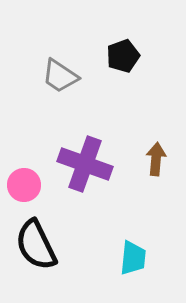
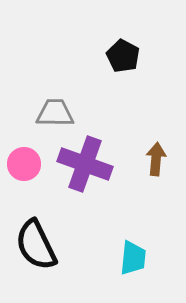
black pentagon: rotated 24 degrees counterclockwise
gray trapezoid: moved 5 px left, 37 px down; rotated 147 degrees clockwise
pink circle: moved 21 px up
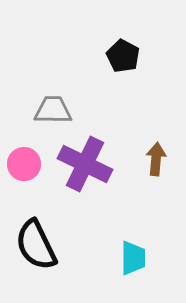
gray trapezoid: moved 2 px left, 3 px up
purple cross: rotated 6 degrees clockwise
cyan trapezoid: rotated 6 degrees counterclockwise
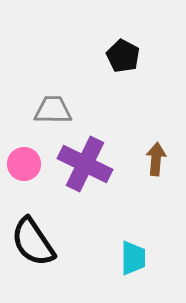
black semicircle: moved 3 px left, 3 px up; rotated 8 degrees counterclockwise
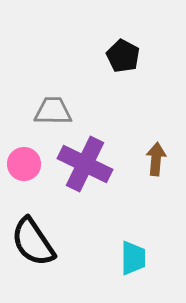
gray trapezoid: moved 1 px down
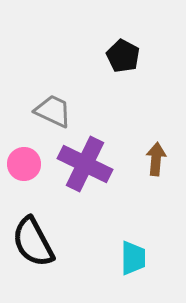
gray trapezoid: rotated 24 degrees clockwise
black semicircle: rotated 6 degrees clockwise
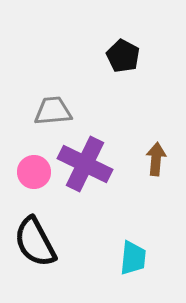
gray trapezoid: rotated 30 degrees counterclockwise
pink circle: moved 10 px right, 8 px down
black semicircle: moved 2 px right
cyan trapezoid: rotated 6 degrees clockwise
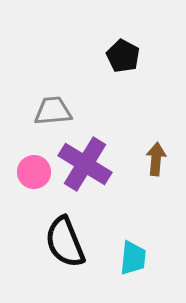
purple cross: rotated 6 degrees clockwise
black semicircle: moved 30 px right; rotated 6 degrees clockwise
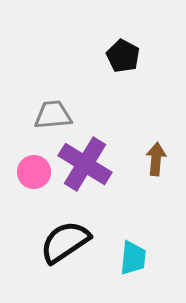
gray trapezoid: moved 4 px down
black semicircle: rotated 78 degrees clockwise
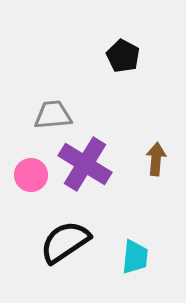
pink circle: moved 3 px left, 3 px down
cyan trapezoid: moved 2 px right, 1 px up
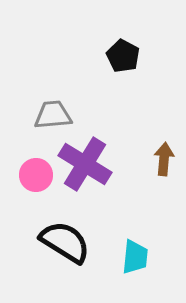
brown arrow: moved 8 px right
pink circle: moved 5 px right
black semicircle: rotated 66 degrees clockwise
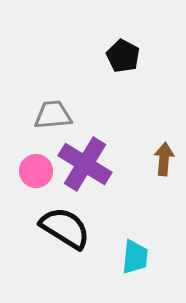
pink circle: moved 4 px up
black semicircle: moved 14 px up
